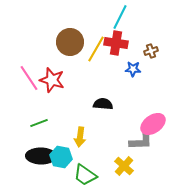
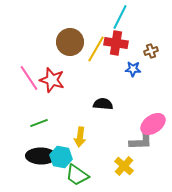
green trapezoid: moved 8 px left
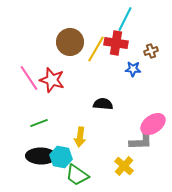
cyan line: moved 5 px right, 2 px down
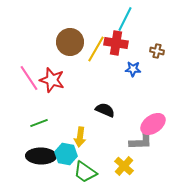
brown cross: moved 6 px right; rotated 32 degrees clockwise
black semicircle: moved 2 px right, 6 px down; rotated 18 degrees clockwise
cyan hexagon: moved 5 px right, 3 px up
green trapezoid: moved 8 px right, 3 px up
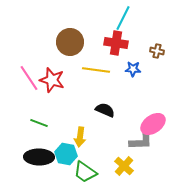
cyan line: moved 2 px left, 1 px up
yellow line: moved 21 px down; rotated 68 degrees clockwise
green line: rotated 42 degrees clockwise
black ellipse: moved 2 px left, 1 px down
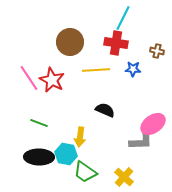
yellow line: rotated 12 degrees counterclockwise
red star: rotated 10 degrees clockwise
yellow cross: moved 11 px down
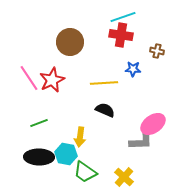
cyan line: moved 1 px up; rotated 45 degrees clockwise
red cross: moved 5 px right, 8 px up
yellow line: moved 8 px right, 13 px down
red star: rotated 20 degrees clockwise
green line: rotated 42 degrees counterclockwise
